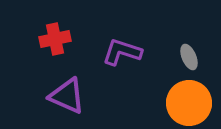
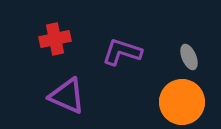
orange circle: moved 7 px left, 1 px up
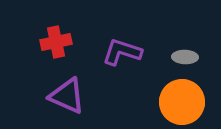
red cross: moved 1 px right, 3 px down
gray ellipse: moved 4 px left; rotated 65 degrees counterclockwise
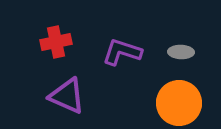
gray ellipse: moved 4 px left, 5 px up
orange circle: moved 3 px left, 1 px down
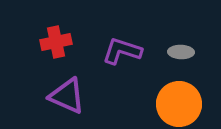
purple L-shape: moved 1 px up
orange circle: moved 1 px down
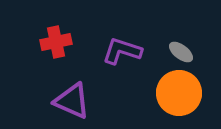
gray ellipse: rotated 35 degrees clockwise
purple triangle: moved 5 px right, 5 px down
orange circle: moved 11 px up
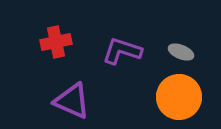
gray ellipse: rotated 15 degrees counterclockwise
orange circle: moved 4 px down
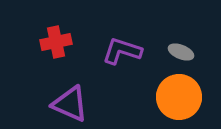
purple triangle: moved 2 px left, 3 px down
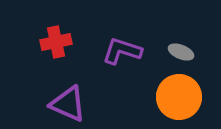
purple triangle: moved 2 px left
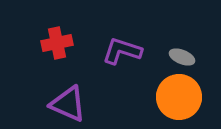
red cross: moved 1 px right, 1 px down
gray ellipse: moved 1 px right, 5 px down
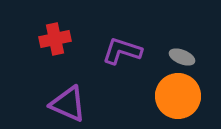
red cross: moved 2 px left, 4 px up
orange circle: moved 1 px left, 1 px up
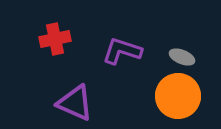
purple triangle: moved 7 px right, 1 px up
